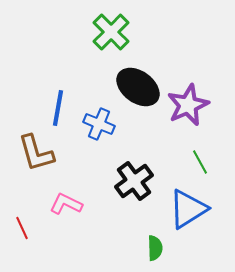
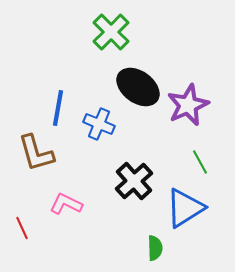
black cross: rotated 6 degrees counterclockwise
blue triangle: moved 3 px left, 1 px up
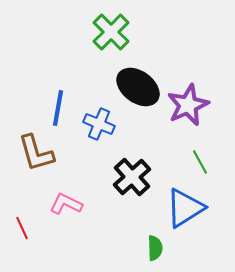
black cross: moved 2 px left, 4 px up
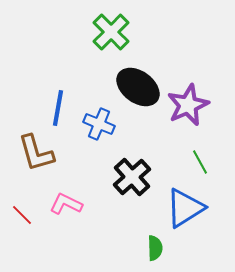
red line: moved 13 px up; rotated 20 degrees counterclockwise
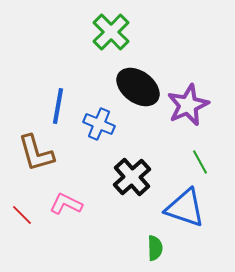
blue line: moved 2 px up
blue triangle: rotated 51 degrees clockwise
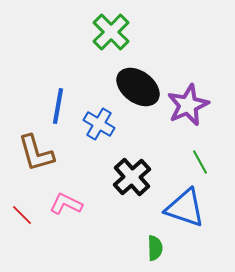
blue cross: rotated 8 degrees clockwise
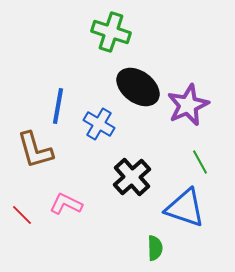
green cross: rotated 27 degrees counterclockwise
brown L-shape: moved 1 px left, 3 px up
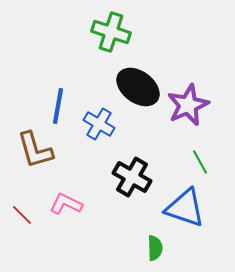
black cross: rotated 18 degrees counterclockwise
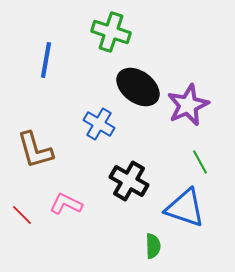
blue line: moved 12 px left, 46 px up
black cross: moved 3 px left, 4 px down
green semicircle: moved 2 px left, 2 px up
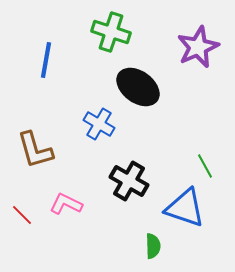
purple star: moved 10 px right, 58 px up
green line: moved 5 px right, 4 px down
